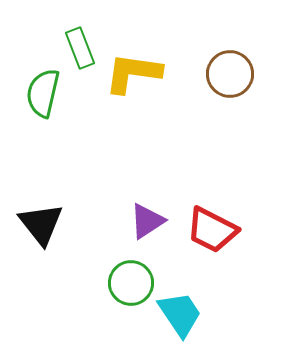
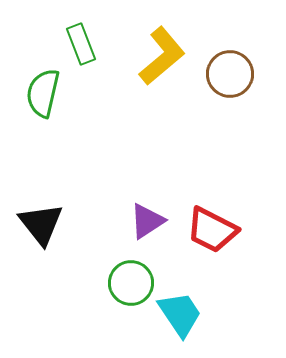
green rectangle: moved 1 px right, 4 px up
yellow L-shape: moved 29 px right, 17 px up; rotated 132 degrees clockwise
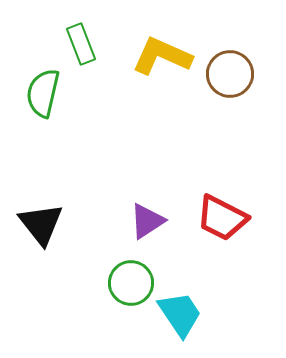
yellow L-shape: rotated 116 degrees counterclockwise
red trapezoid: moved 10 px right, 12 px up
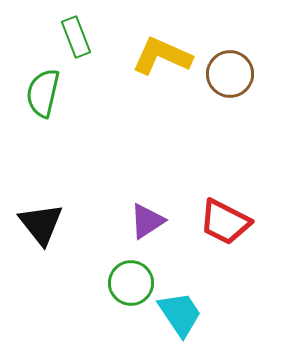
green rectangle: moved 5 px left, 7 px up
red trapezoid: moved 3 px right, 4 px down
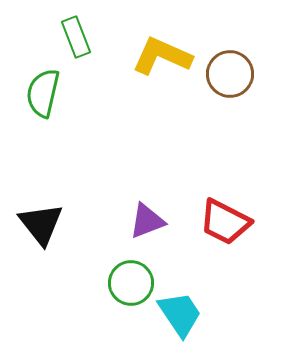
purple triangle: rotated 12 degrees clockwise
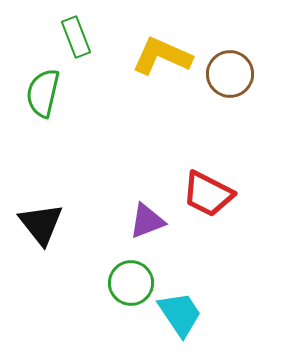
red trapezoid: moved 17 px left, 28 px up
